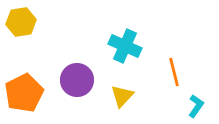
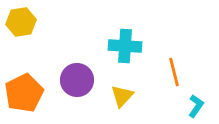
cyan cross: rotated 20 degrees counterclockwise
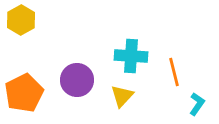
yellow hexagon: moved 2 px up; rotated 20 degrees counterclockwise
cyan cross: moved 6 px right, 10 px down
cyan L-shape: moved 1 px right, 2 px up
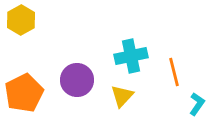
cyan cross: rotated 16 degrees counterclockwise
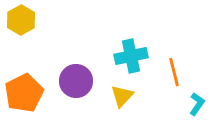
purple circle: moved 1 px left, 1 px down
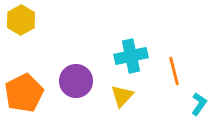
orange line: moved 1 px up
cyan L-shape: moved 2 px right
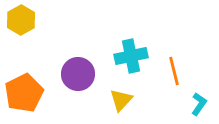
purple circle: moved 2 px right, 7 px up
yellow triangle: moved 1 px left, 4 px down
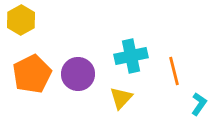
orange pentagon: moved 8 px right, 19 px up
yellow triangle: moved 2 px up
